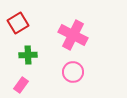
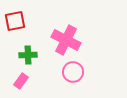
red square: moved 3 px left, 2 px up; rotated 20 degrees clockwise
pink cross: moved 7 px left, 5 px down
pink rectangle: moved 4 px up
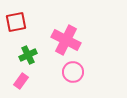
red square: moved 1 px right, 1 px down
green cross: rotated 24 degrees counterclockwise
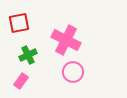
red square: moved 3 px right, 1 px down
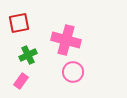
pink cross: rotated 12 degrees counterclockwise
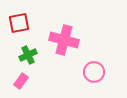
pink cross: moved 2 px left
pink circle: moved 21 px right
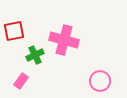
red square: moved 5 px left, 8 px down
green cross: moved 7 px right
pink circle: moved 6 px right, 9 px down
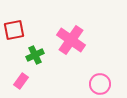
red square: moved 1 px up
pink cross: moved 7 px right; rotated 20 degrees clockwise
pink circle: moved 3 px down
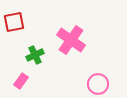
red square: moved 8 px up
pink circle: moved 2 px left
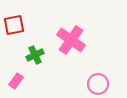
red square: moved 3 px down
pink rectangle: moved 5 px left
